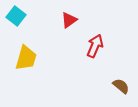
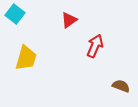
cyan square: moved 1 px left, 2 px up
brown semicircle: rotated 18 degrees counterclockwise
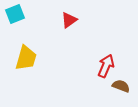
cyan square: rotated 30 degrees clockwise
red arrow: moved 11 px right, 20 px down
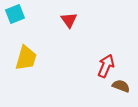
red triangle: rotated 30 degrees counterclockwise
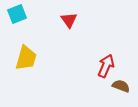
cyan square: moved 2 px right
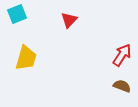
red triangle: rotated 18 degrees clockwise
red arrow: moved 16 px right, 11 px up; rotated 10 degrees clockwise
brown semicircle: moved 1 px right
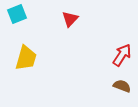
red triangle: moved 1 px right, 1 px up
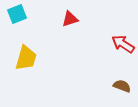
red triangle: rotated 30 degrees clockwise
red arrow: moved 1 px right, 11 px up; rotated 90 degrees counterclockwise
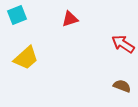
cyan square: moved 1 px down
yellow trapezoid: rotated 32 degrees clockwise
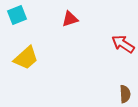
brown semicircle: moved 3 px right, 8 px down; rotated 66 degrees clockwise
